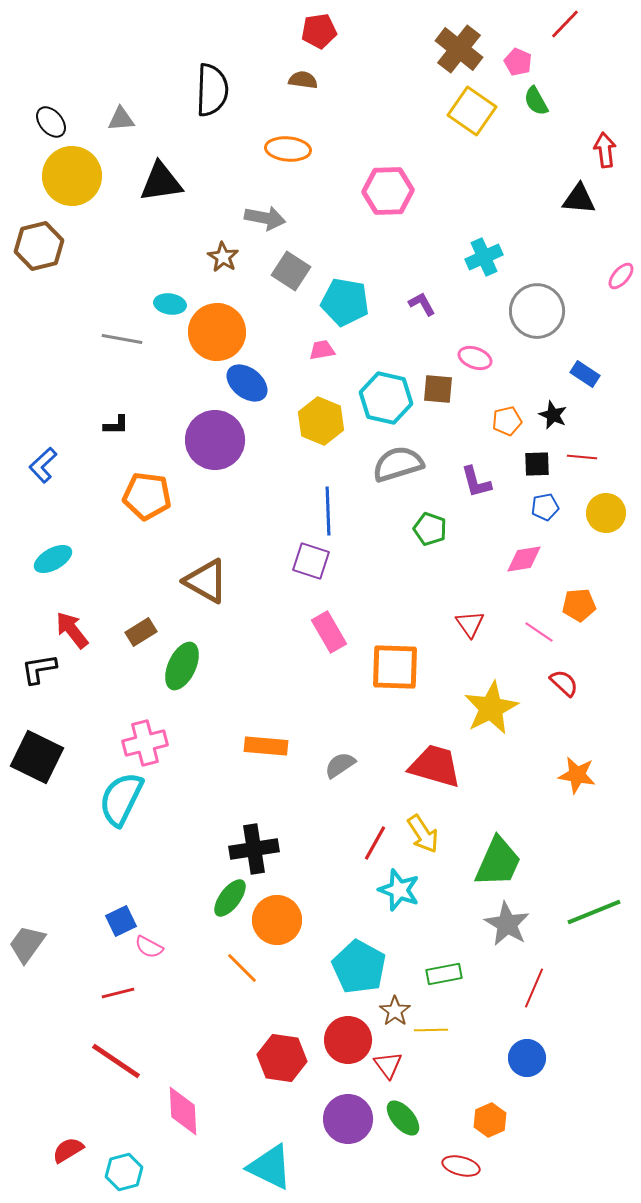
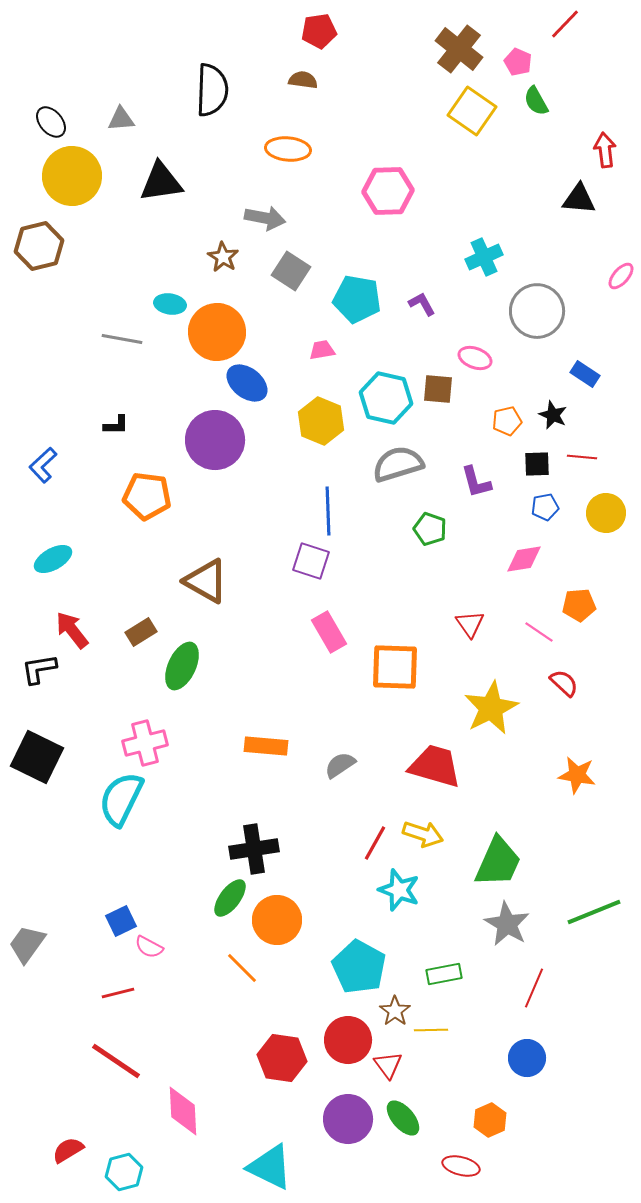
cyan pentagon at (345, 302): moved 12 px right, 3 px up
yellow arrow at (423, 834): rotated 39 degrees counterclockwise
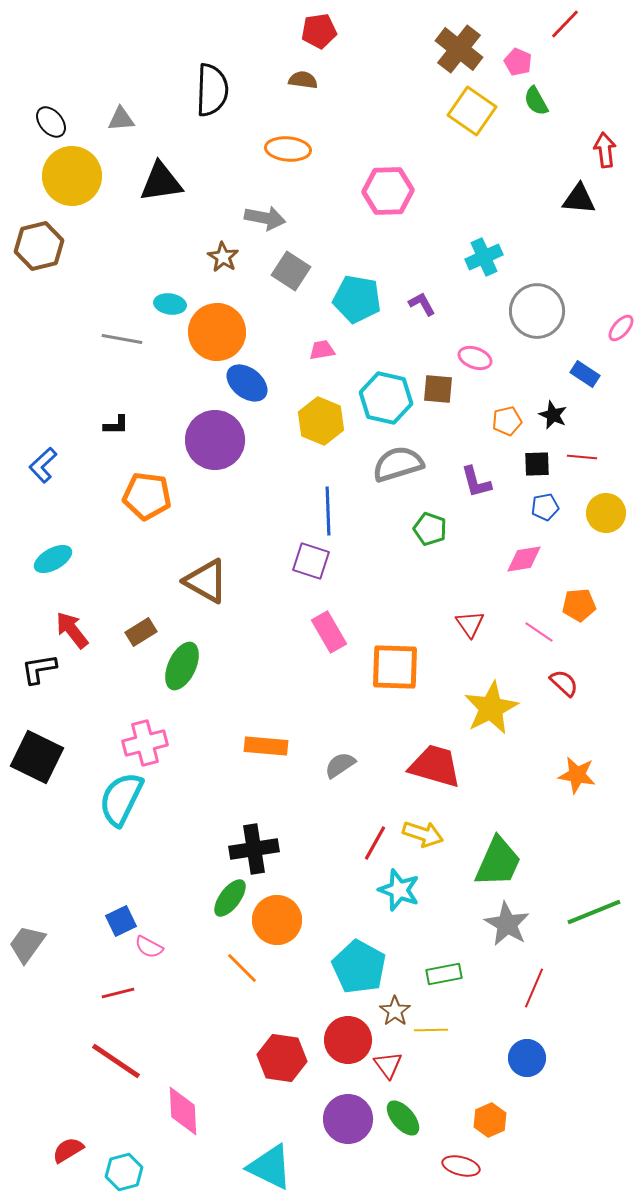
pink ellipse at (621, 276): moved 52 px down
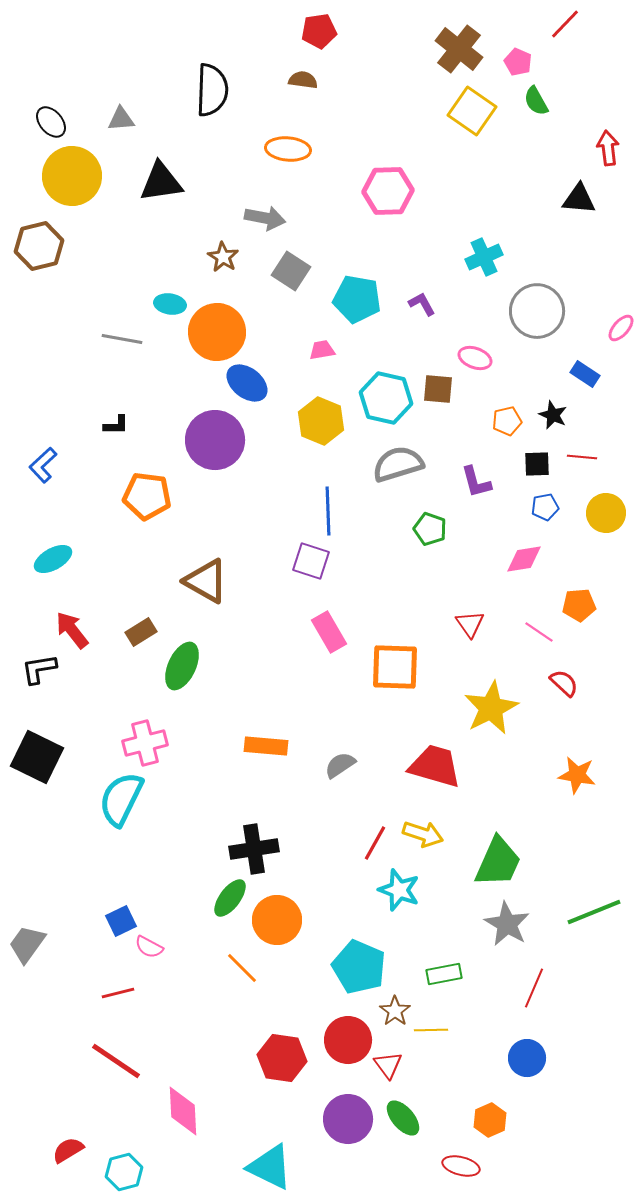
red arrow at (605, 150): moved 3 px right, 2 px up
cyan pentagon at (359, 967): rotated 6 degrees counterclockwise
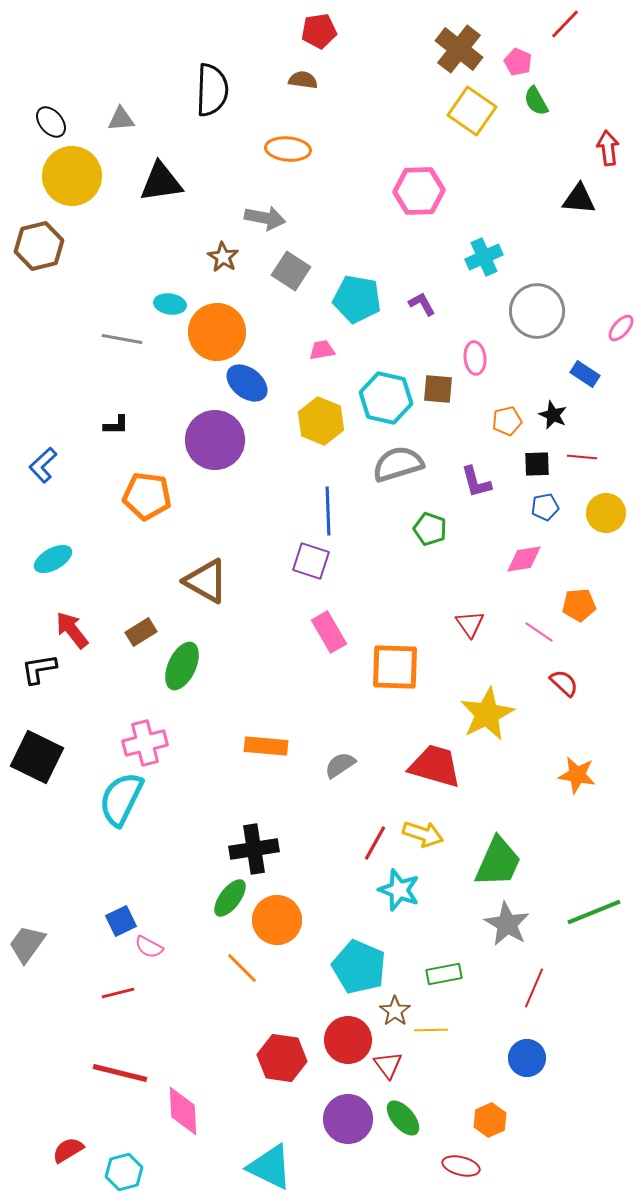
pink hexagon at (388, 191): moved 31 px right
pink ellipse at (475, 358): rotated 64 degrees clockwise
yellow star at (491, 708): moved 4 px left, 6 px down
red line at (116, 1061): moved 4 px right, 12 px down; rotated 20 degrees counterclockwise
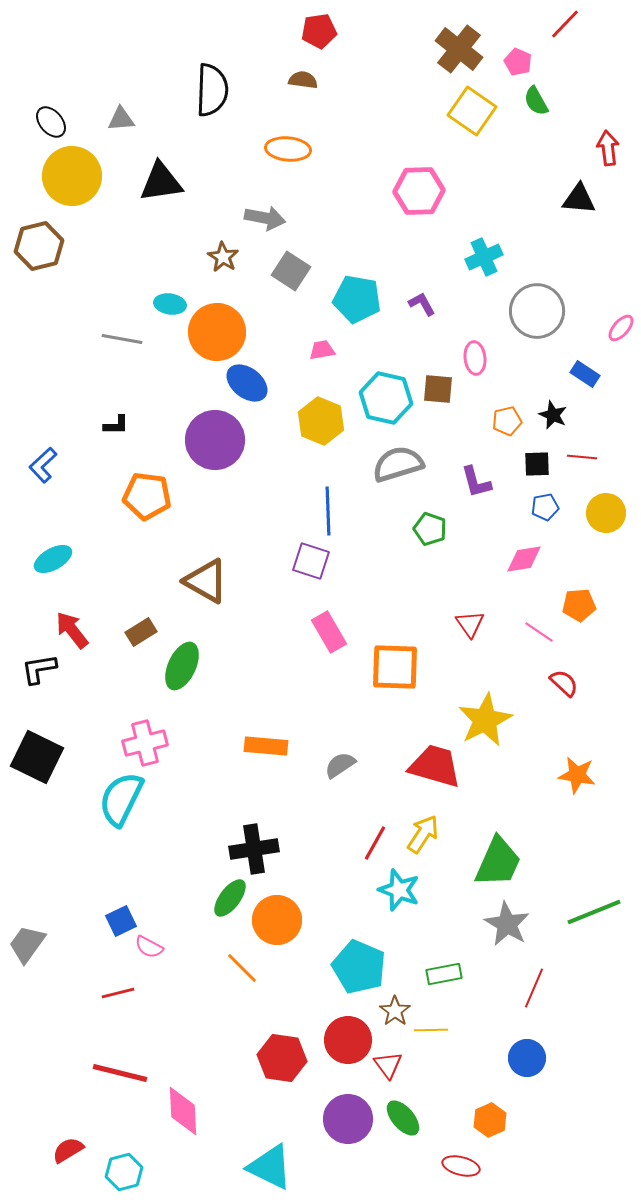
yellow star at (487, 714): moved 2 px left, 6 px down
yellow arrow at (423, 834): rotated 75 degrees counterclockwise
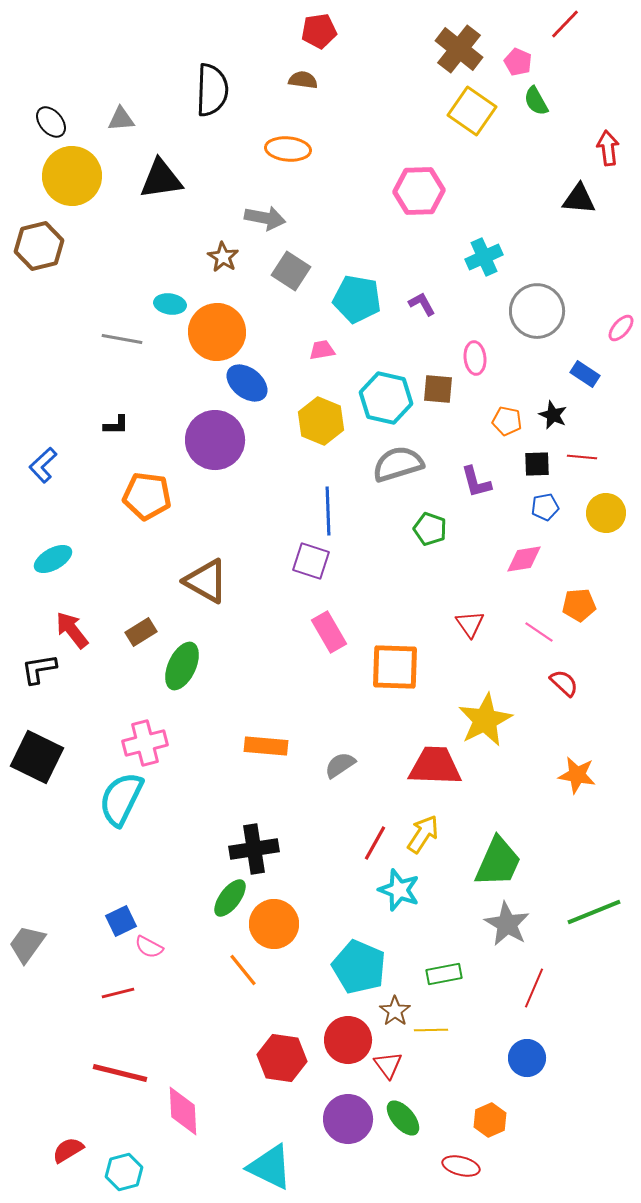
black triangle at (161, 182): moved 3 px up
orange pentagon at (507, 421): rotated 24 degrees clockwise
red trapezoid at (435, 766): rotated 14 degrees counterclockwise
orange circle at (277, 920): moved 3 px left, 4 px down
orange line at (242, 968): moved 1 px right, 2 px down; rotated 6 degrees clockwise
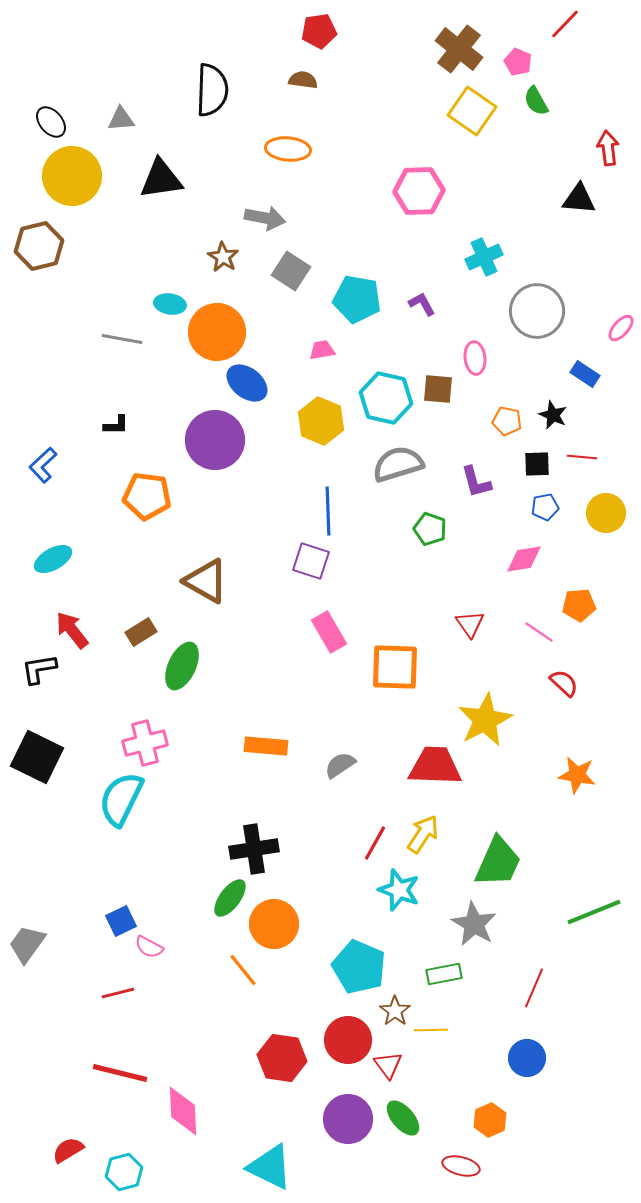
gray star at (507, 924): moved 33 px left
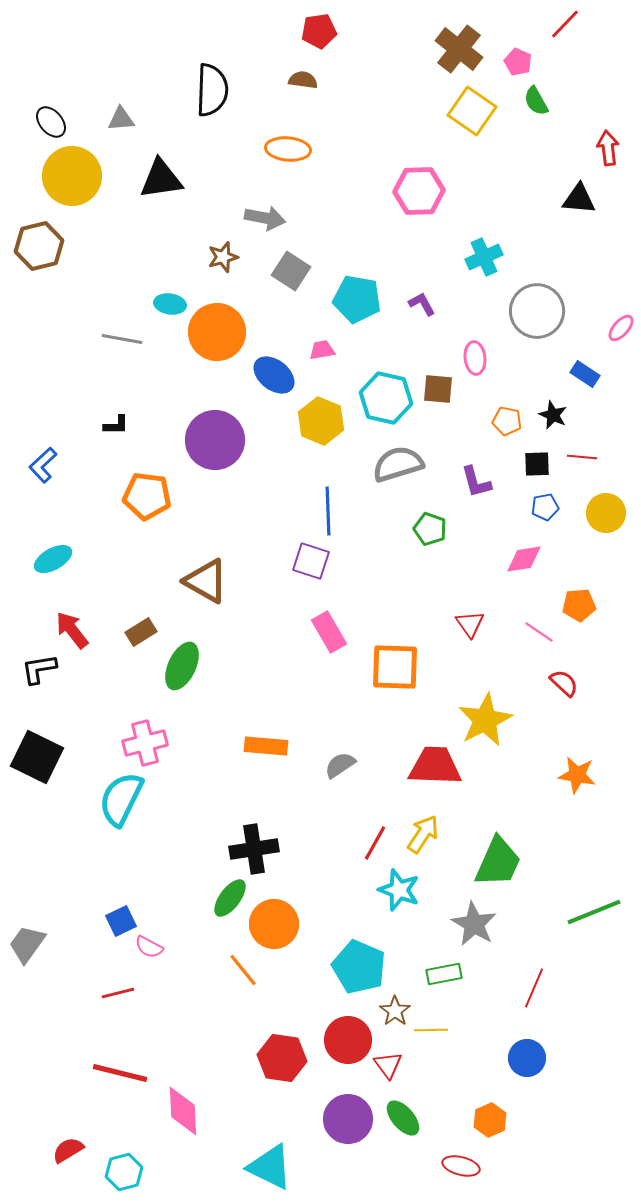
brown star at (223, 257): rotated 24 degrees clockwise
blue ellipse at (247, 383): moved 27 px right, 8 px up
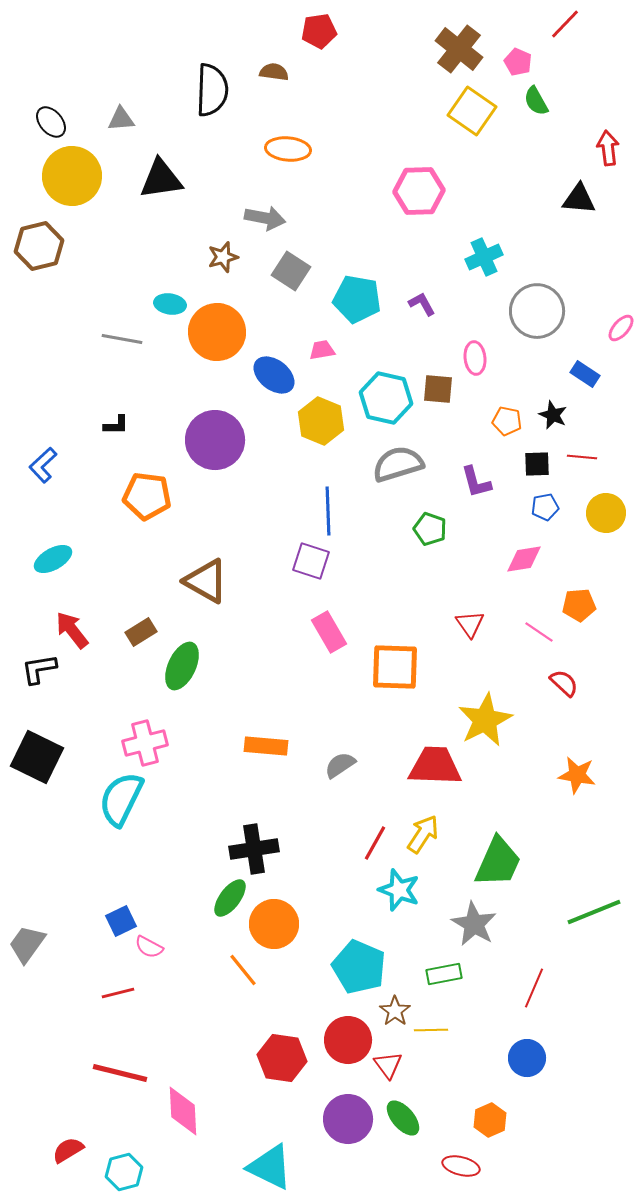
brown semicircle at (303, 80): moved 29 px left, 8 px up
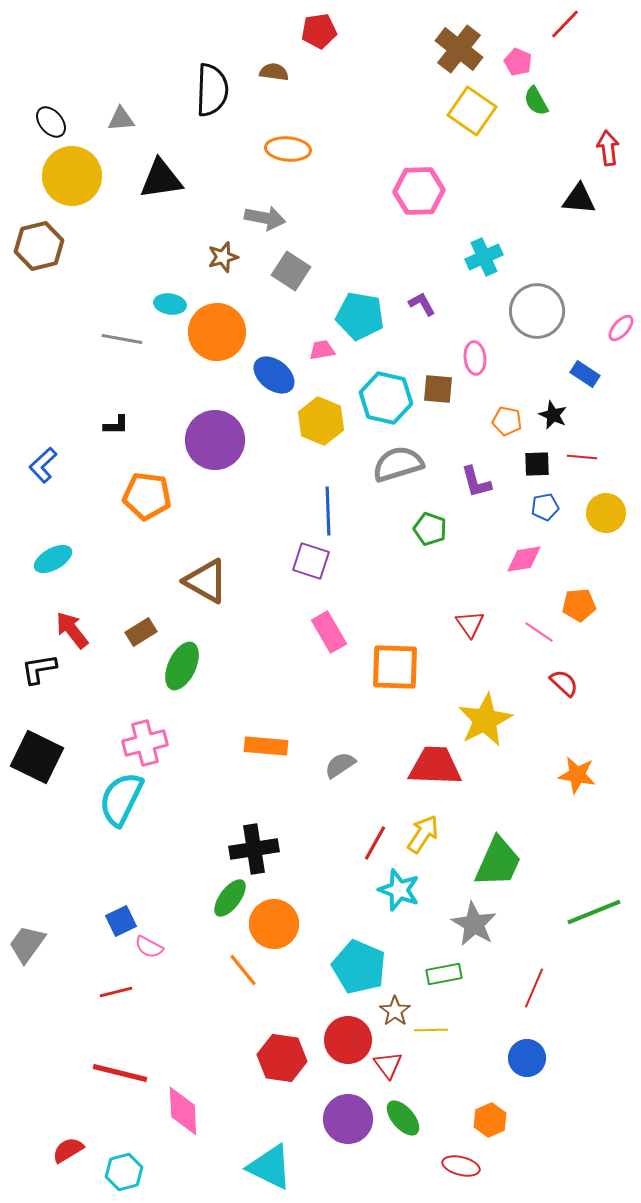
cyan pentagon at (357, 299): moved 3 px right, 17 px down
red line at (118, 993): moved 2 px left, 1 px up
